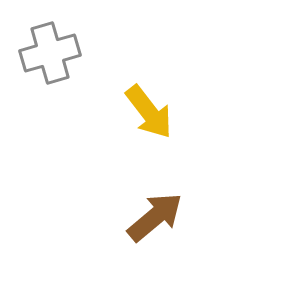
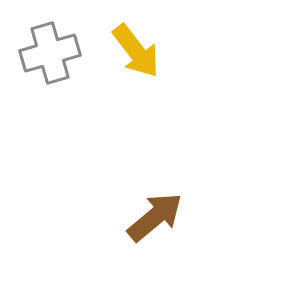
yellow arrow: moved 13 px left, 61 px up
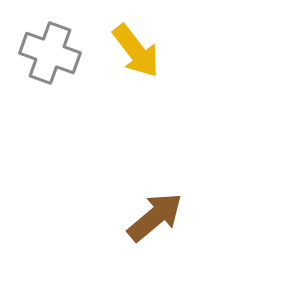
gray cross: rotated 36 degrees clockwise
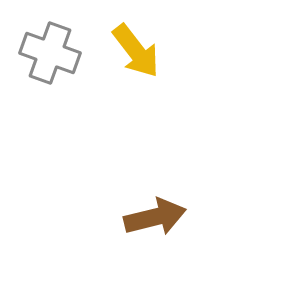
brown arrow: rotated 26 degrees clockwise
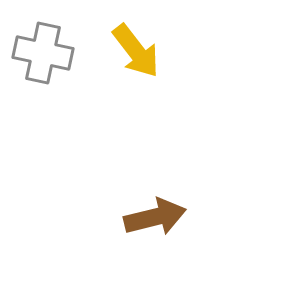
gray cross: moved 7 px left; rotated 8 degrees counterclockwise
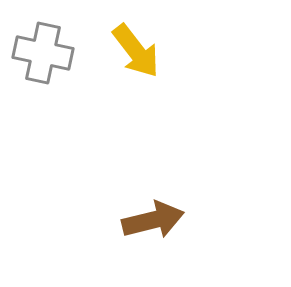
brown arrow: moved 2 px left, 3 px down
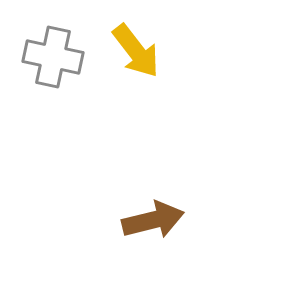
gray cross: moved 10 px right, 4 px down
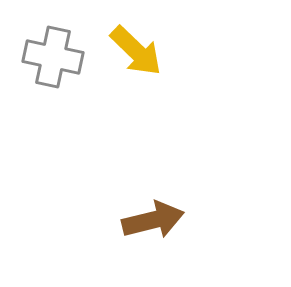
yellow arrow: rotated 8 degrees counterclockwise
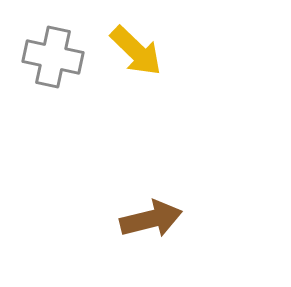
brown arrow: moved 2 px left, 1 px up
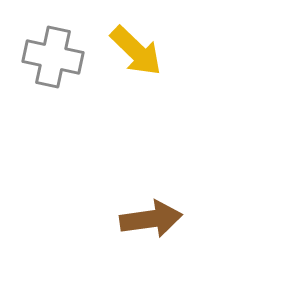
brown arrow: rotated 6 degrees clockwise
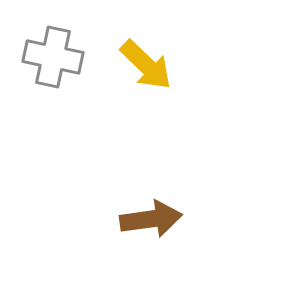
yellow arrow: moved 10 px right, 14 px down
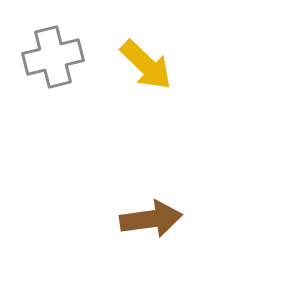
gray cross: rotated 26 degrees counterclockwise
